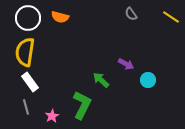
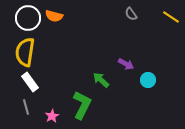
orange semicircle: moved 6 px left, 1 px up
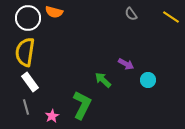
orange semicircle: moved 4 px up
green arrow: moved 2 px right
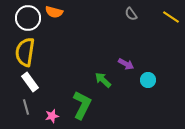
pink star: rotated 16 degrees clockwise
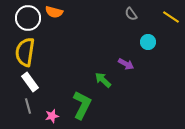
cyan circle: moved 38 px up
gray line: moved 2 px right, 1 px up
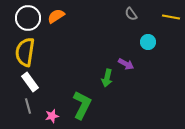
orange semicircle: moved 2 px right, 4 px down; rotated 132 degrees clockwise
yellow line: rotated 24 degrees counterclockwise
green arrow: moved 4 px right, 2 px up; rotated 120 degrees counterclockwise
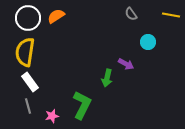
yellow line: moved 2 px up
